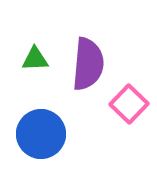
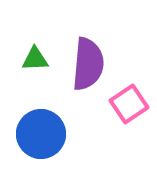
pink square: rotated 12 degrees clockwise
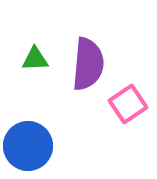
pink square: moved 1 px left
blue circle: moved 13 px left, 12 px down
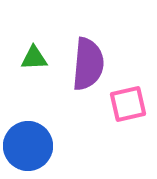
green triangle: moved 1 px left, 1 px up
pink square: rotated 21 degrees clockwise
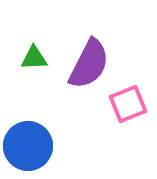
purple semicircle: moved 1 px right; rotated 22 degrees clockwise
pink square: rotated 9 degrees counterclockwise
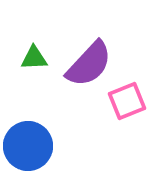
purple semicircle: rotated 16 degrees clockwise
pink square: moved 1 px left, 3 px up
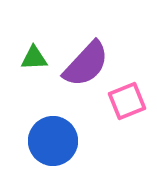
purple semicircle: moved 3 px left
blue circle: moved 25 px right, 5 px up
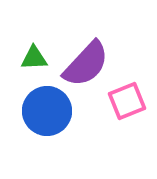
blue circle: moved 6 px left, 30 px up
